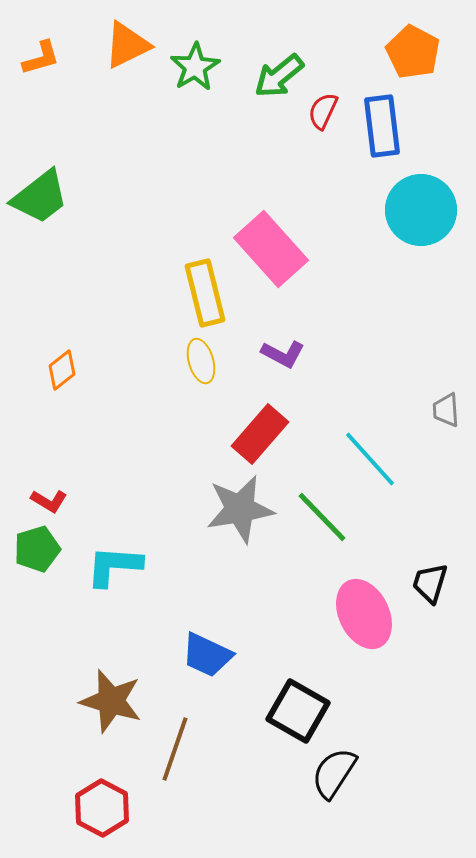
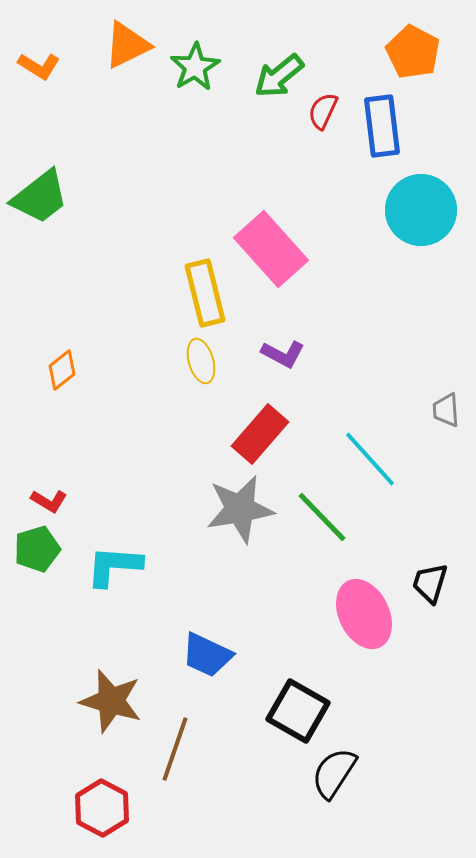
orange L-shape: moved 2 px left, 8 px down; rotated 48 degrees clockwise
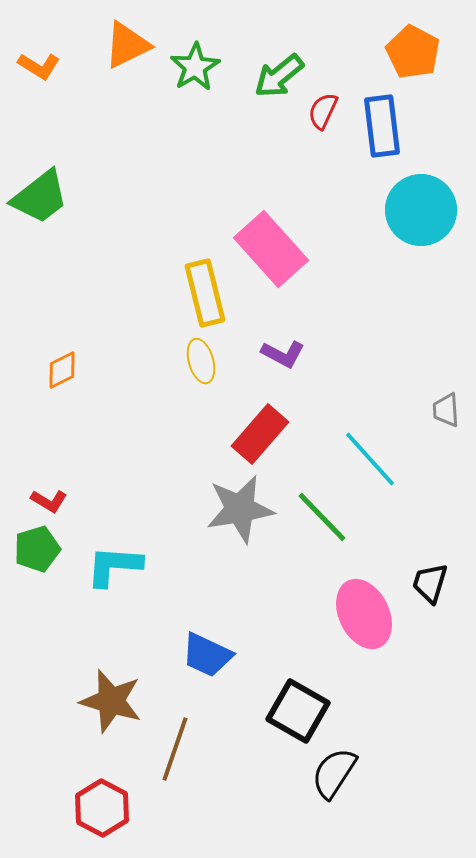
orange diamond: rotated 12 degrees clockwise
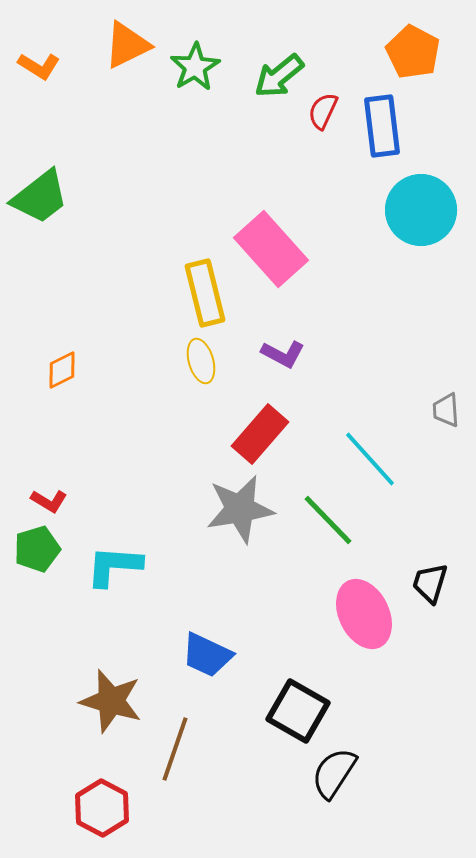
green line: moved 6 px right, 3 px down
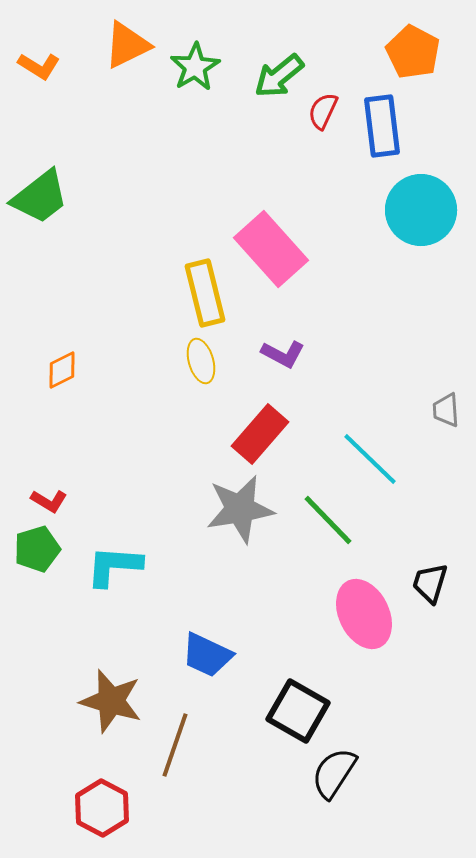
cyan line: rotated 4 degrees counterclockwise
brown line: moved 4 px up
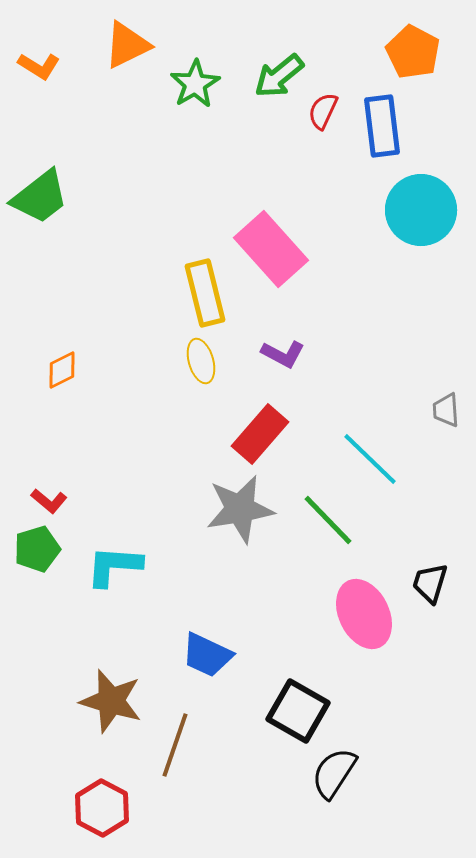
green star: moved 17 px down
red L-shape: rotated 9 degrees clockwise
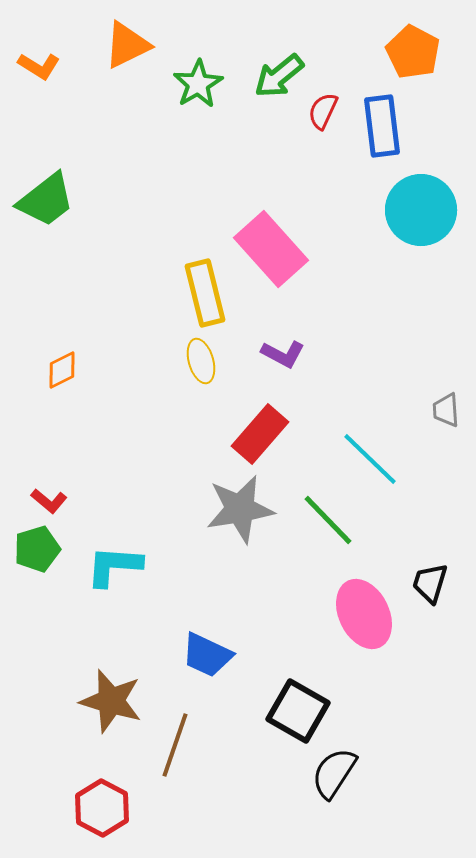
green star: moved 3 px right
green trapezoid: moved 6 px right, 3 px down
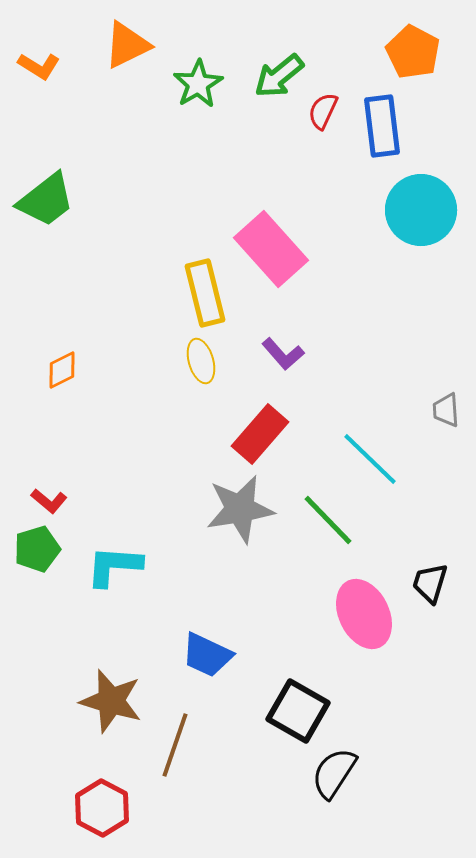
purple L-shape: rotated 21 degrees clockwise
